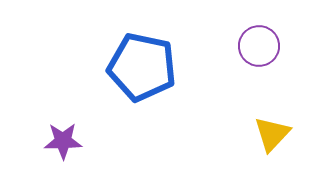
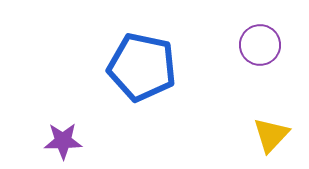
purple circle: moved 1 px right, 1 px up
yellow triangle: moved 1 px left, 1 px down
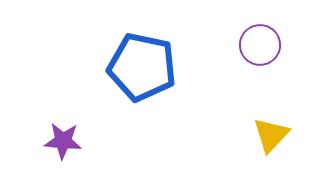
purple star: rotated 6 degrees clockwise
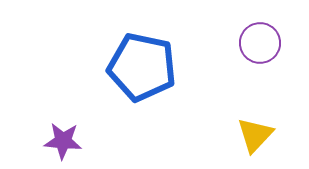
purple circle: moved 2 px up
yellow triangle: moved 16 px left
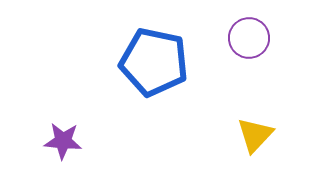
purple circle: moved 11 px left, 5 px up
blue pentagon: moved 12 px right, 5 px up
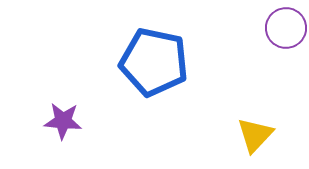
purple circle: moved 37 px right, 10 px up
purple star: moved 20 px up
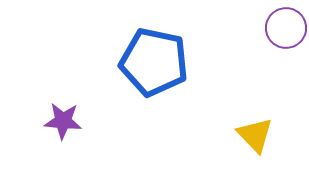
yellow triangle: rotated 27 degrees counterclockwise
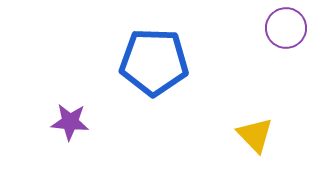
blue pentagon: rotated 10 degrees counterclockwise
purple star: moved 7 px right, 1 px down
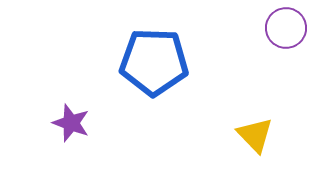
purple star: moved 1 px right, 1 px down; rotated 15 degrees clockwise
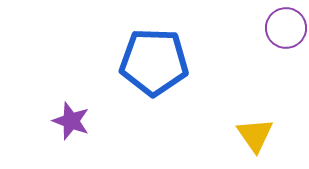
purple star: moved 2 px up
yellow triangle: rotated 9 degrees clockwise
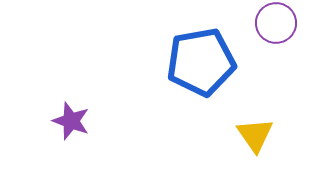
purple circle: moved 10 px left, 5 px up
blue pentagon: moved 47 px right; rotated 12 degrees counterclockwise
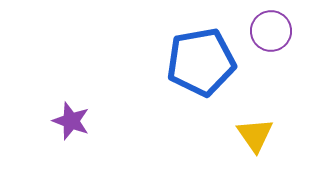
purple circle: moved 5 px left, 8 px down
